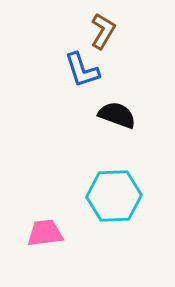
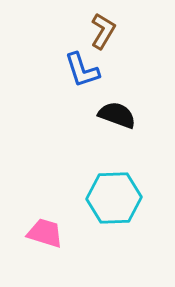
cyan hexagon: moved 2 px down
pink trapezoid: rotated 24 degrees clockwise
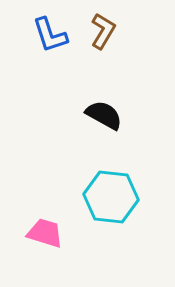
blue L-shape: moved 32 px left, 35 px up
black semicircle: moved 13 px left; rotated 9 degrees clockwise
cyan hexagon: moved 3 px left, 1 px up; rotated 8 degrees clockwise
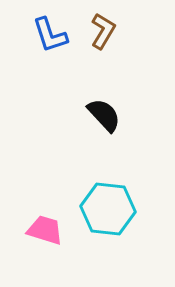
black semicircle: rotated 18 degrees clockwise
cyan hexagon: moved 3 px left, 12 px down
pink trapezoid: moved 3 px up
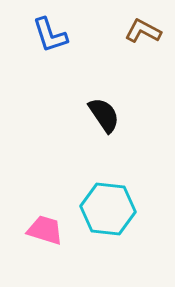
brown L-shape: moved 40 px right; rotated 93 degrees counterclockwise
black semicircle: rotated 9 degrees clockwise
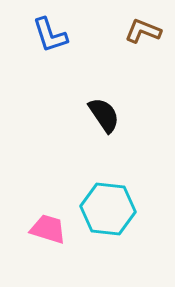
brown L-shape: rotated 6 degrees counterclockwise
pink trapezoid: moved 3 px right, 1 px up
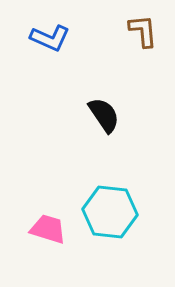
brown L-shape: rotated 63 degrees clockwise
blue L-shape: moved 3 px down; rotated 48 degrees counterclockwise
cyan hexagon: moved 2 px right, 3 px down
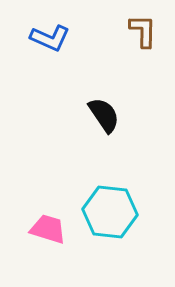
brown L-shape: rotated 6 degrees clockwise
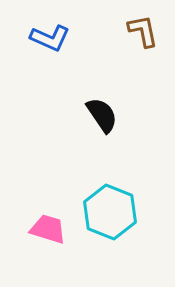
brown L-shape: rotated 12 degrees counterclockwise
black semicircle: moved 2 px left
cyan hexagon: rotated 16 degrees clockwise
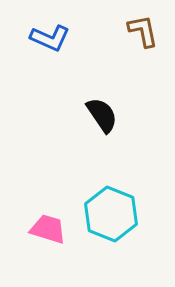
cyan hexagon: moved 1 px right, 2 px down
